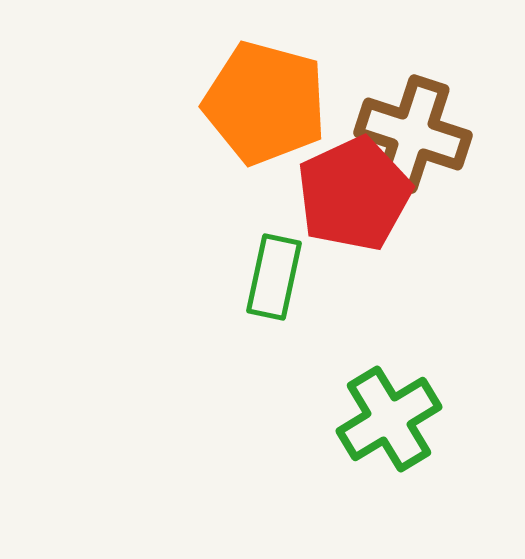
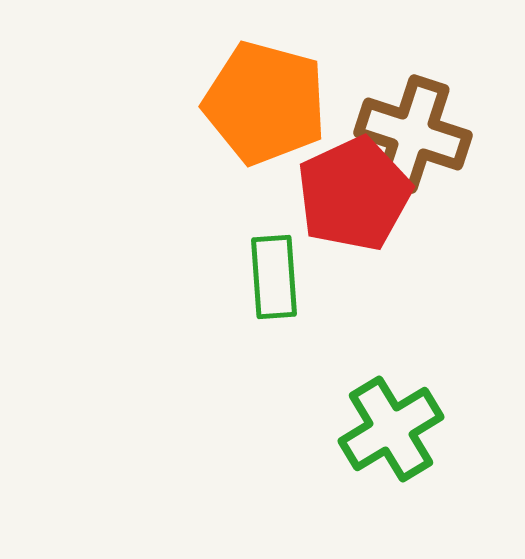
green rectangle: rotated 16 degrees counterclockwise
green cross: moved 2 px right, 10 px down
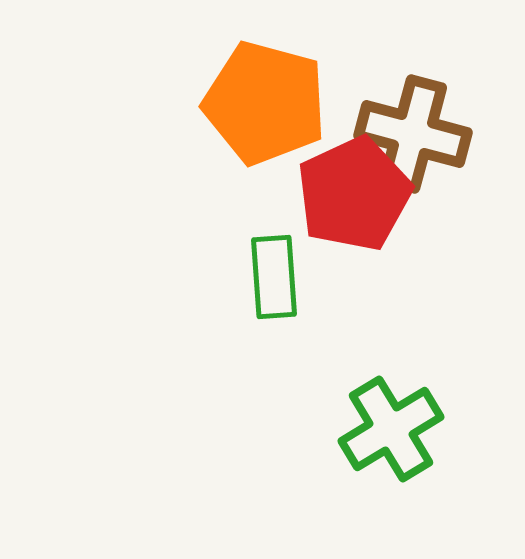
brown cross: rotated 3 degrees counterclockwise
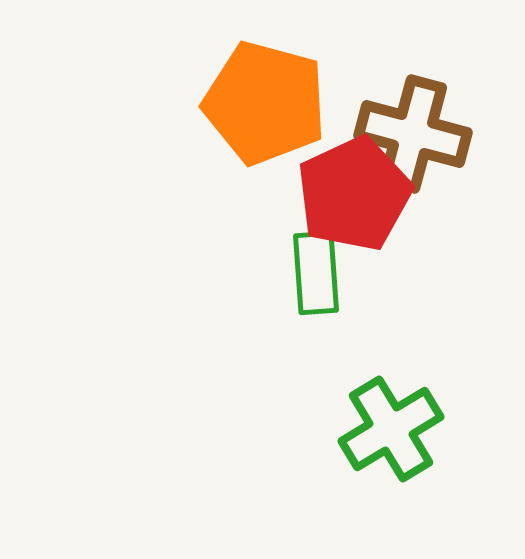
green rectangle: moved 42 px right, 4 px up
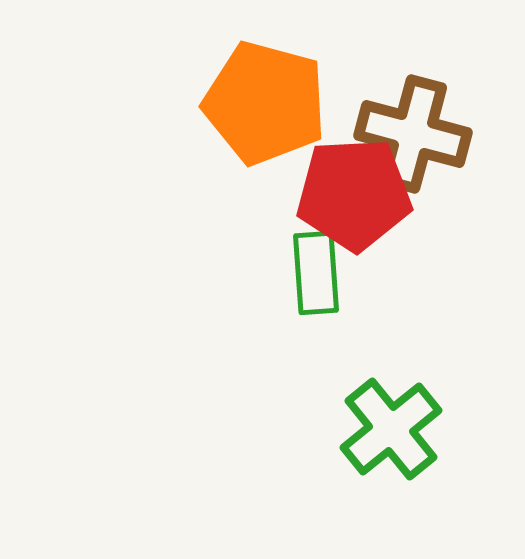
red pentagon: rotated 22 degrees clockwise
green cross: rotated 8 degrees counterclockwise
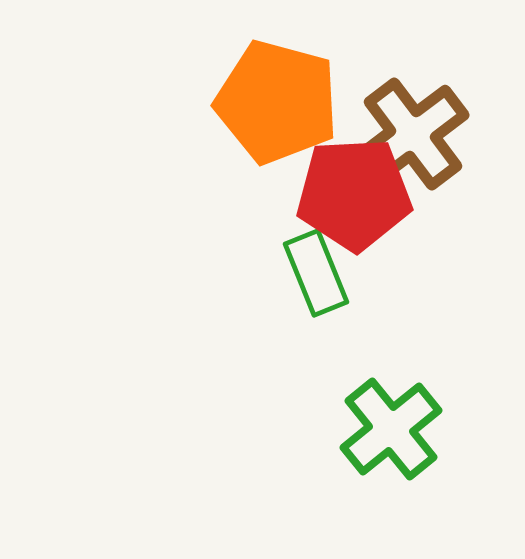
orange pentagon: moved 12 px right, 1 px up
brown cross: rotated 38 degrees clockwise
green rectangle: rotated 18 degrees counterclockwise
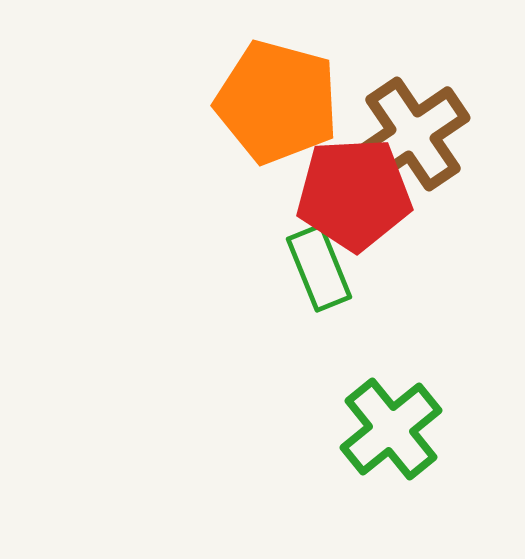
brown cross: rotated 3 degrees clockwise
green rectangle: moved 3 px right, 5 px up
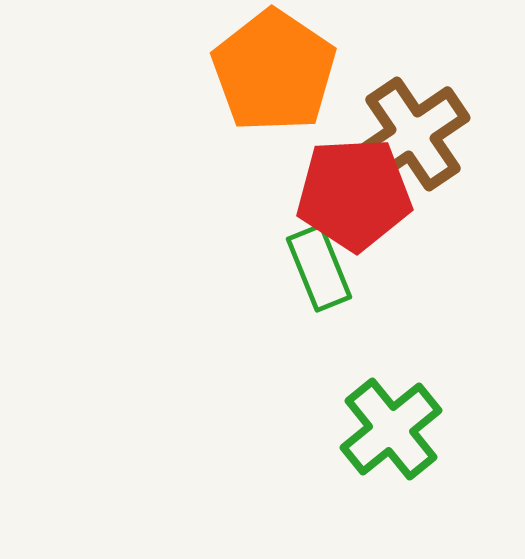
orange pentagon: moved 3 px left, 31 px up; rotated 19 degrees clockwise
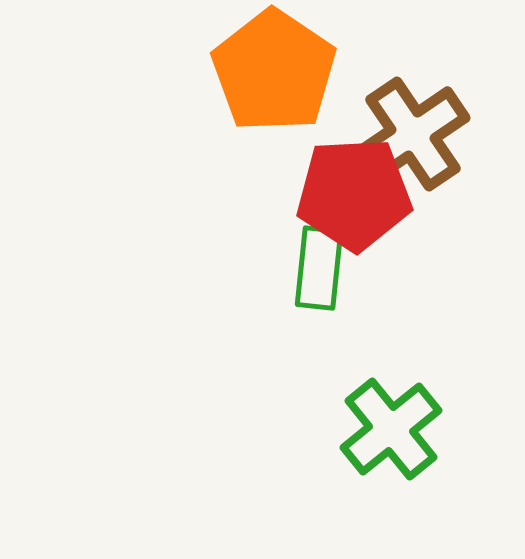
green rectangle: rotated 28 degrees clockwise
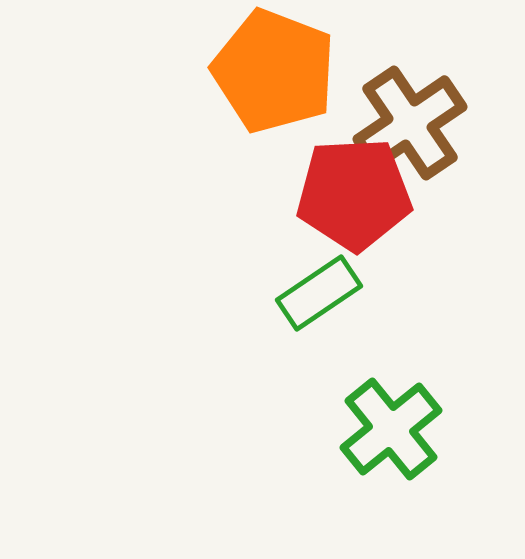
orange pentagon: rotated 13 degrees counterclockwise
brown cross: moved 3 px left, 11 px up
green rectangle: moved 25 px down; rotated 50 degrees clockwise
